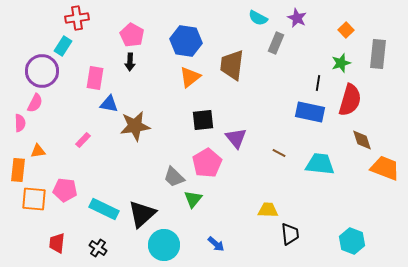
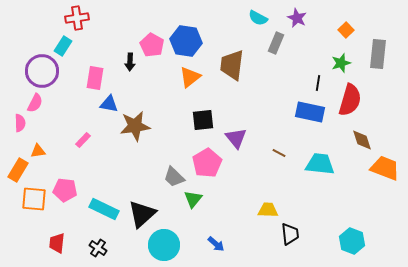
pink pentagon at (132, 35): moved 20 px right, 10 px down
orange rectangle at (18, 170): rotated 25 degrees clockwise
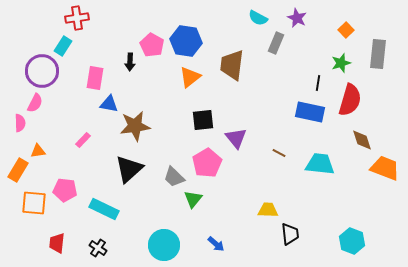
orange square at (34, 199): moved 4 px down
black triangle at (142, 214): moved 13 px left, 45 px up
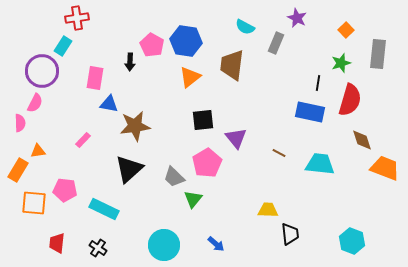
cyan semicircle at (258, 18): moved 13 px left, 9 px down
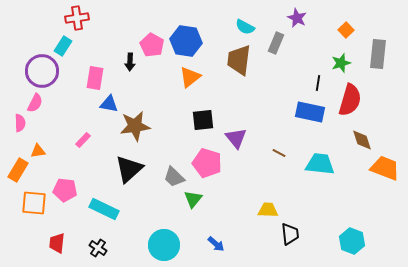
brown trapezoid at (232, 65): moved 7 px right, 5 px up
pink pentagon at (207, 163): rotated 24 degrees counterclockwise
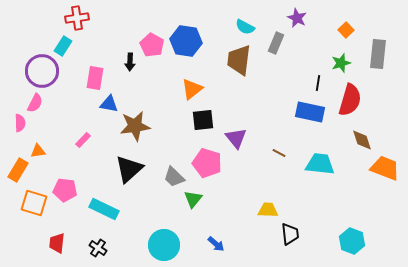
orange triangle at (190, 77): moved 2 px right, 12 px down
orange square at (34, 203): rotated 12 degrees clockwise
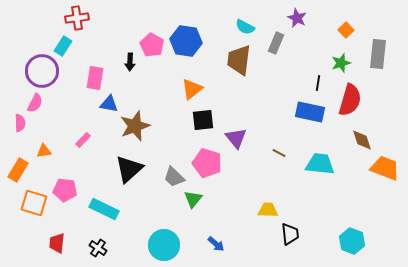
brown star at (135, 126): rotated 12 degrees counterclockwise
orange triangle at (38, 151): moved 6 px right
